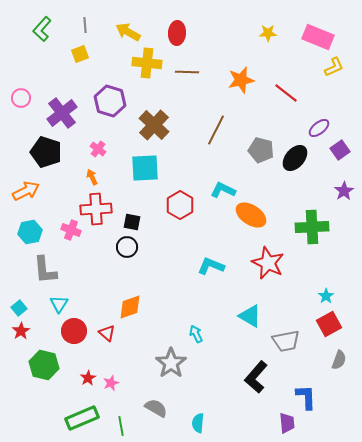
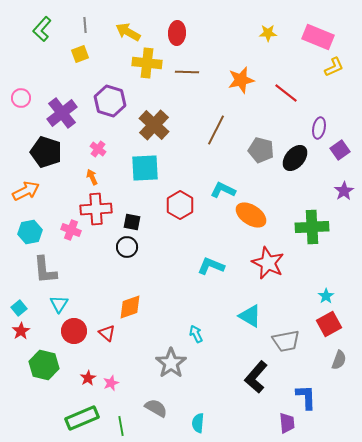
purple ellipse at (319, 128): rotated 40 degrees counterclockwise
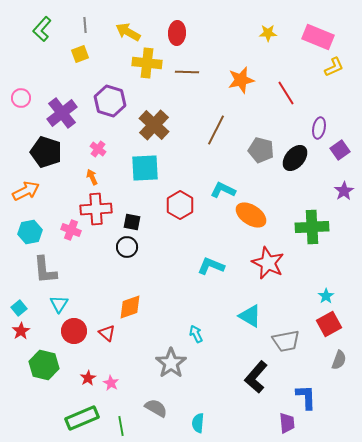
red line at (286, 93): rotated 20 degrees clockwise
pink star at (111, 383): rotated 21 degrees counterclockwise
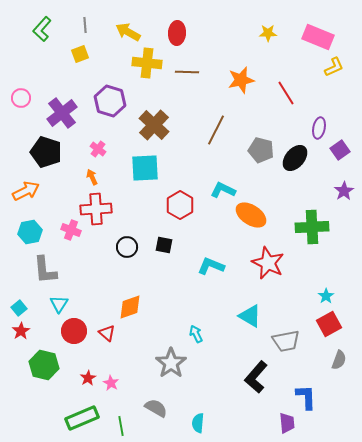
black square at (132, 222): moved 32 px right, 23 px down
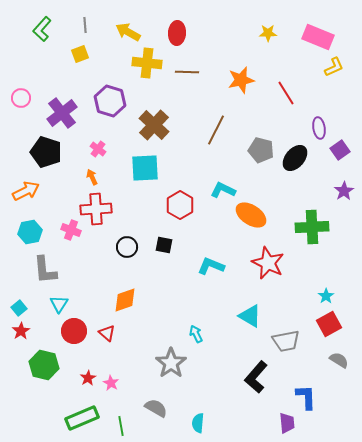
purple ellipse at (319, 128): rotated 20 degrees counterclockwise
orange diamond at (130, 307): moved 5 px left, 7 px up
gray semicircle at (339, 360): rotated 78 degrees counterclockwise
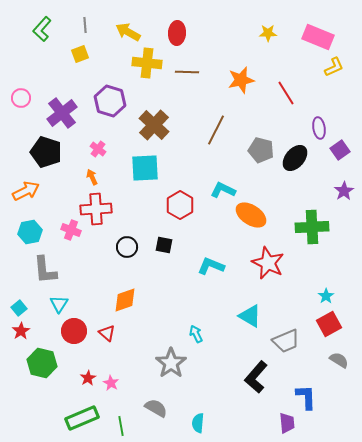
gray trapezoid at (286, 341): rotated 12 degrees counterclockwise
green hexagon at (44, 365): moved 2 px left, 2 px up
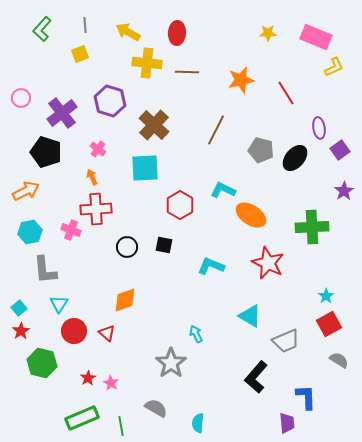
pink rectangle at (318, 37): moved 2 px left
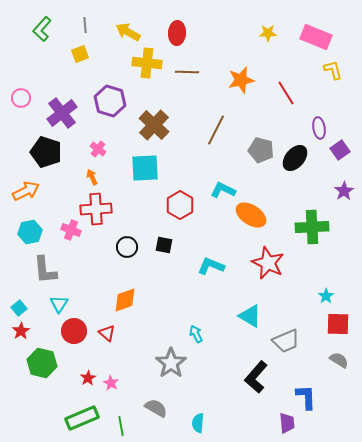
yellow L-shape at (334, 67): moved 1 px left, 3 px down; rotated 80 degrees counterclockwise
red square at (329, 324): moved 9 px right; rotated 30 degrees clockwise
